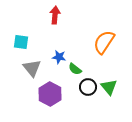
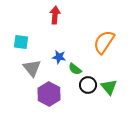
black circle: moved 2 px up
purple hexagon: moved 1 px left
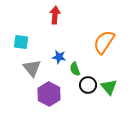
green semicircle: rotated 32 degrees clockwise
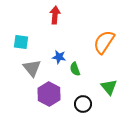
black circle: moved 5 px left, 19 px down
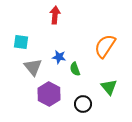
orange semicircle: moved 1 px right, 4 px down
gray triangle: moved 1 px right, 1 px up
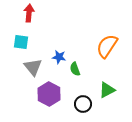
red arrow: moved 26 px left, 2 px up
orange semicircle: moved 2 px right
green triangle: moved 2 px left, 3 px down; rotated 42 degrees clockwise
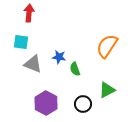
gray triangle: moved 3 px up; rotated 30 degrees counterclockwise
purple hexagon: moved 3 px left, 9 px down
